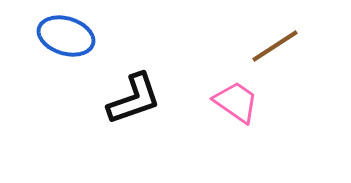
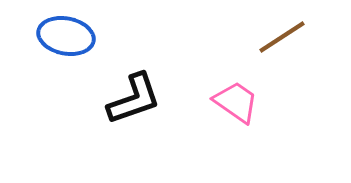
blue ellipse: rotated 6 degrees counterclockwise
brown line: moved 7 px right, 9 px up
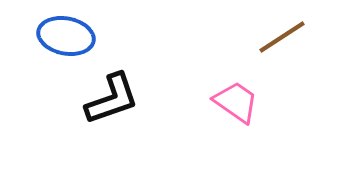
black L-shape: moved 22 px left
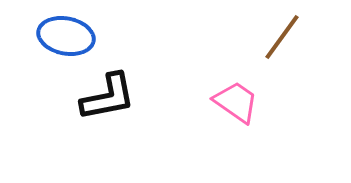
brown line: rotated 21 degrees counterclockwise
black L-shape: moved 4 px left, 2 px up; rotated 8 degrees clockwise
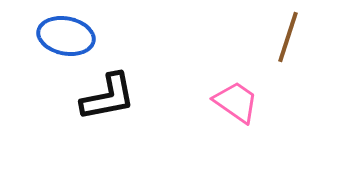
brown line: moved 6 px right; rotated 18 degrees counterclockwise
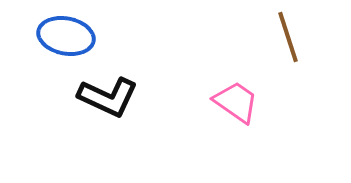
brown line: rotated 36 degrees counterclockwise
black L-shape: rotated 36 degrees clockwise
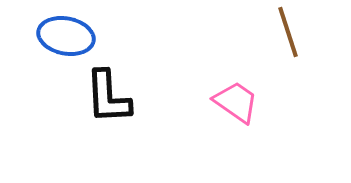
brown line: moved 5 px up
black L-shape: rotated 62 degrees clockwise
